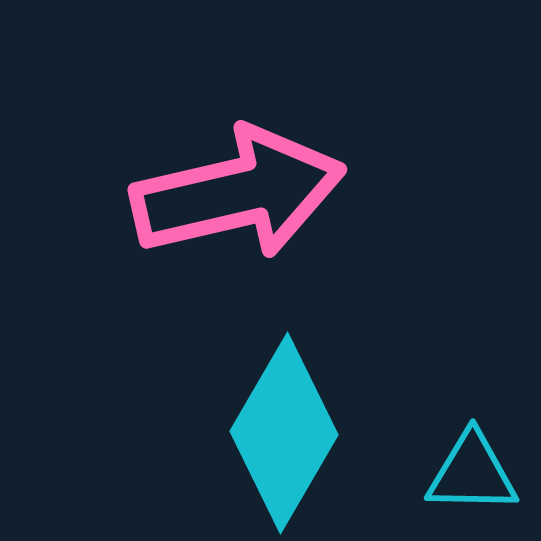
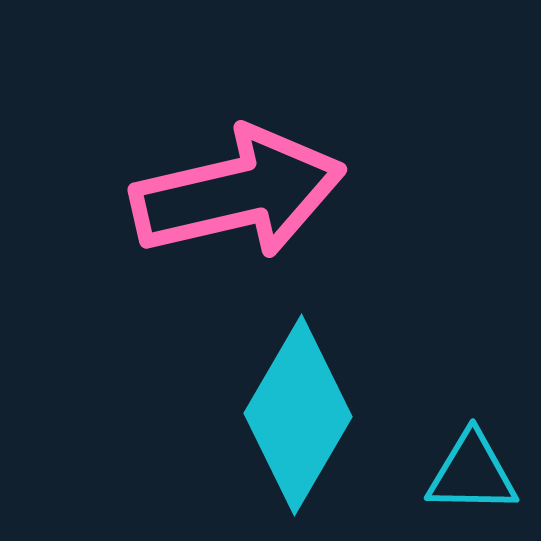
cyan diamond: moved 14 px right, 18 px up
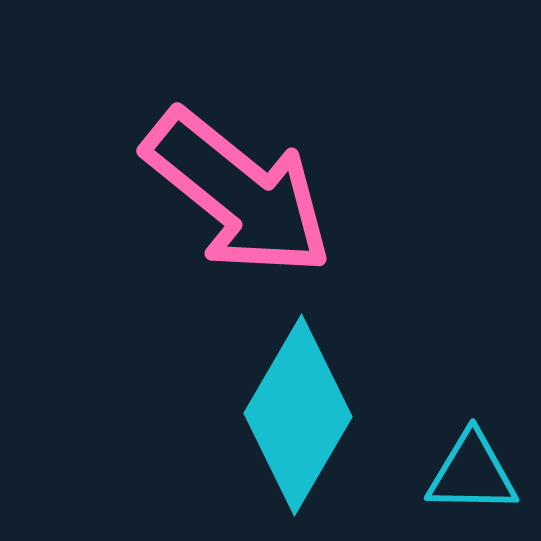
pink arrow: rotated 52 degrees clockwise
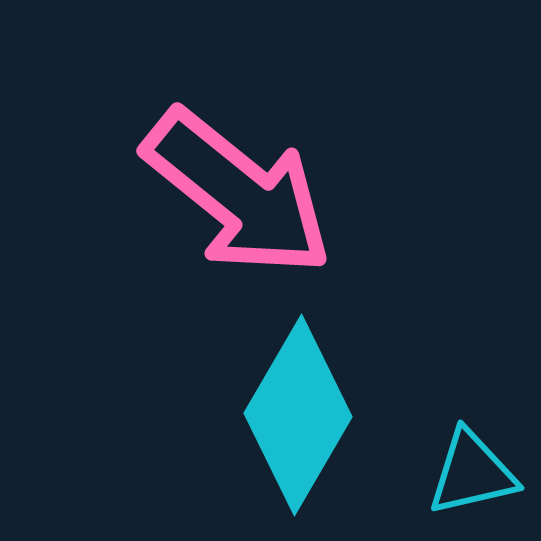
cyan triangle: rotated 14 degrees counterclockwise
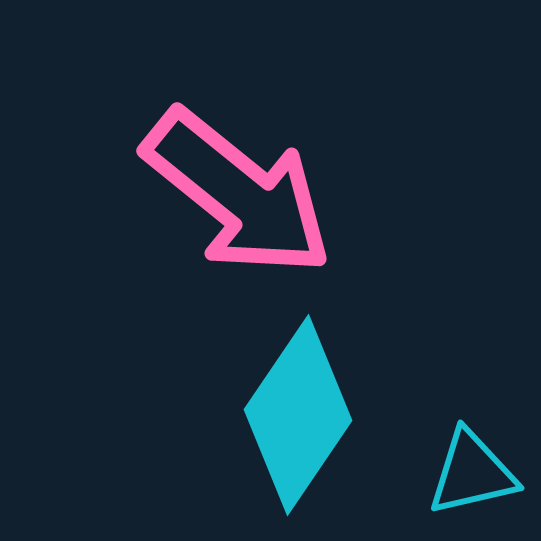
cyan diamond: rotated 4 degrees clockwise
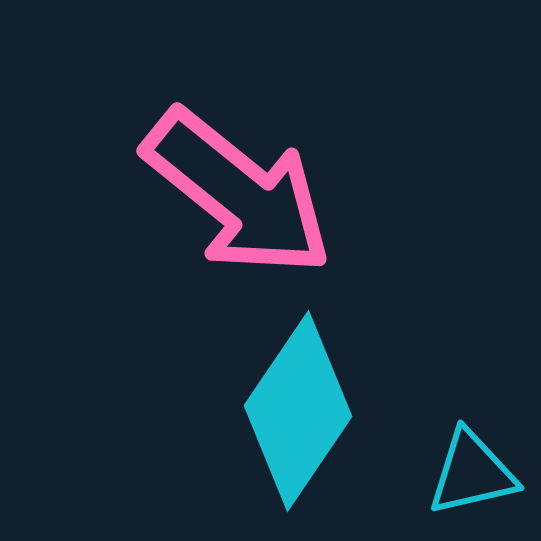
cyan diamond: moved 4 px up
